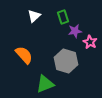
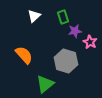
green triangle: rotated 18 degrees counterclockwise
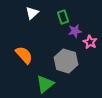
white triangle: moved 2 px left, 3 px up
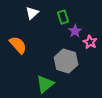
purple star: rotated 24 degrees counterclockwise
orange semicircle: moved 6 px left, 10 px up
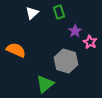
green rectangle: moved 4 px left, 5 px up
orange semicircle: moved 2 px left, 5 px down; rotated 24 degrees counterclockwise
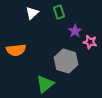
pink star: rotated 16 degrees counterclockwise
orange semicircle: rotated 150 degrees clockwise
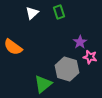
purple star: moved 5 px right, 11 px down
pink star: moved 15 px down
orange semicircle: moved 3 px left, 3 px up; rotated 42 degrees clockwise
gray hexagon: moved 1 px right, 8 px down
green triangle: moved 2 px left
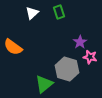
green triangle: moved 1 px right
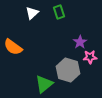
pink star: rotated 16 degrees counterclockwise
gray hexagon: moved 1 px right, 1 px down
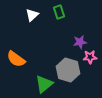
white triangle: moved 2 px down
purple star: rotated 24 degrees clockwise
orange semicircle: moved 3 px right, 12 px down
